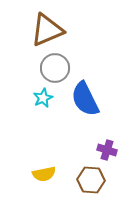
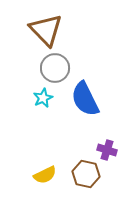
brown triangle: moved 1 px left; rotated 51 degrees counterclockwise
yellow semicircle: moved 1 px right, 1 px down; rotated 15 degrees counterclockwise
brown hexagon: moved 5 px left, 6 px up; rotated 8 degrees clockwise
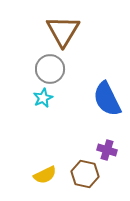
brown triangle: moved 17 px right, 1 px down; rotated 15 degrees clockwise
gray circle: moved 5 px left, 1 px down
blue semicircle: moved 22 px right
brown hexagon: moved 1 px left
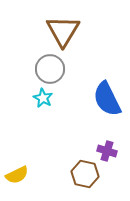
cyan star: rotated 18 degrees counterclockwise
purple cross: moved 1 px down
yellow semicircle: moved 28 px left
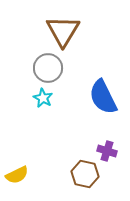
gray circle: moved 2 px left, 1 px up
blue semicircle: moved 4 px left, 2 px up
